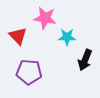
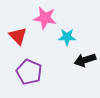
black arrow: rotated 50 degrees clockwise
purple pentagon: rotated 20 degrees clockwise
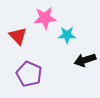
pink star: rotated 15 degrees counterclockwise
cyan star: moved 2 px up
purple pentagon: moved 2 px down
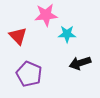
pink star: moved 1 px right, 3 px up
cyan star: moved 1 px up
black arrow: moved 5 px left, 3 px down
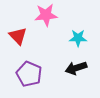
cyan star: moved 11 px right, 4 px down
black arrow: moved 4 px left, 5 px down
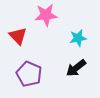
cyan star: rotated 12 degrees counterclockwise
black arrow: rotated 20 degrees counterclockwise
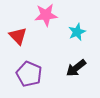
cyan star: moved 1 px left, 6 px up; rotated 12 degrees counterclockwise
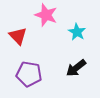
pink star: rotated 25 degrees clockwise
cyan star: rotated 18 degrees counterclockwise
purple pentagon: rotated 15 degrees counterclockwise
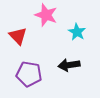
black arrow: moved 7 px left, 3 px up; rotated 30 degrees clockwise
